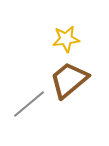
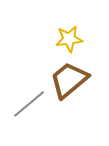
yellow star: moved 3 px right
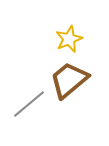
yellow star: rotated 16 degrees counterclockwise
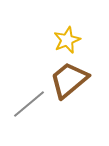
yellow star: moved 2 px left, 1 px down
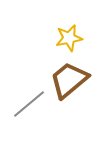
yellow star: moved 2 px right, 2 px up; rotated 12 degrees clockwise
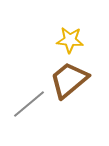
yellow star: moved 1 px right, 2 px down; rotated 16 degrees clockwise
